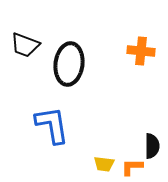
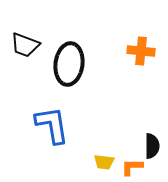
yellow trapezoid: moved 2 px up
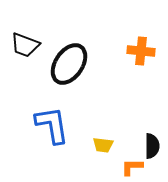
black ellipse: rotated 27 degrees clockwise
yellow trapezoid: moved 1 px left, 17 px up
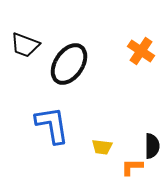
orange cross: rotated 28 degrees clockwise
yellow trapezoid: moved 1 px left, 2 px down
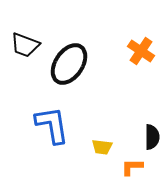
black semicircle: moved 9 px up
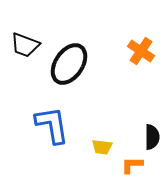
orange L-shape: moved 2 px up
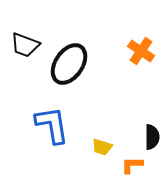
yellow trapezoid: rotated 10 degrees clockwise
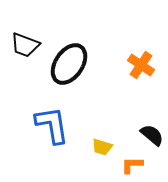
orange cross: moved 14 px down
black semicircle: moved 2 px up; rotated 50 degrees counterclockwise
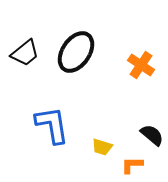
black trapezoid: moved 8 px down; rotated 60 degrees counterclockwise
black ellipse: moved 7 px right, 12 px up
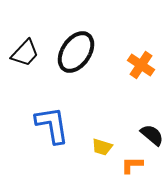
black trapezoid: rotated 8 degrees counterclockwise
